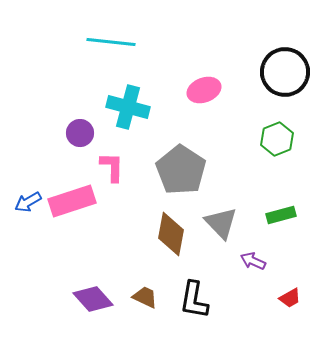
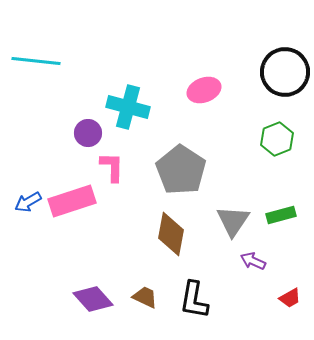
cyan line: moved 75 px left, 19 px down
purple circle: moved 8 px right
gray triangle: moved 12 px right, 2 px up; rotated 18 degrees clockwise
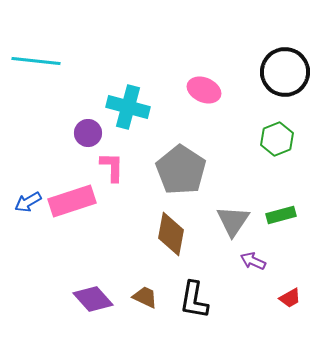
pink ellipse: rotated 44 degrees clockwise
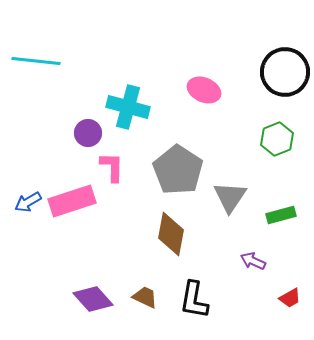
gray pentagon: moved 3 px left
gray triangle: moved 3 px left, 24 px up
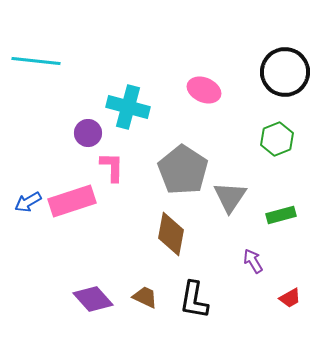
gray pentagon: moved 5 px right
purple arrow: rotated 35 degrees clockwise
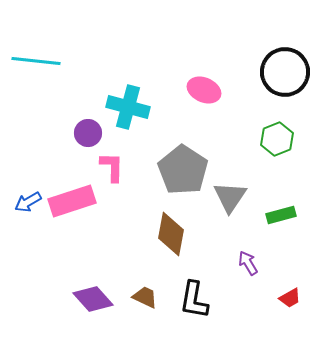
purple arrow: moved 5 px left, 2 px down
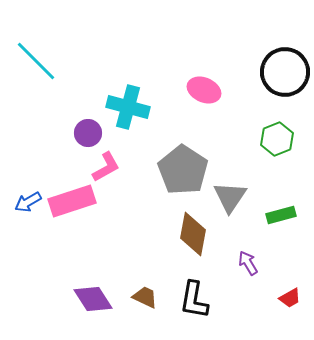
cyan line: rotated 39 degrees clockwise
pink L-shape: moved 6 px left; rotated 60 degrees clockwise
brown diamond: moved 22 px right
purple diamond: rotated 9 degrees clockwise
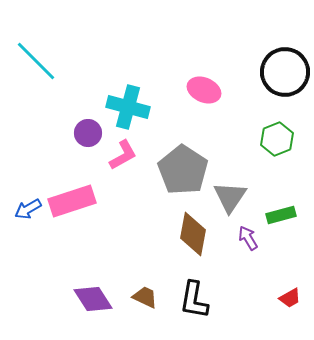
pink L-shape: moved 17 px right, 12 px up
blue arrow: moved 7 px down
purple arrow: moved 25 px up
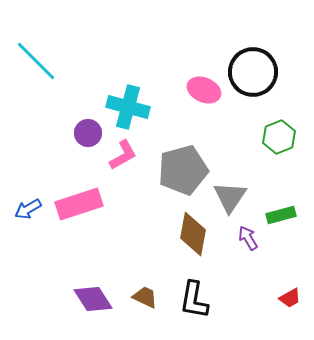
black circle: moved 32 px left
green hexagon: moved 2 px right, 2 px up
gray pentagon: rotated 24 degrees clockwise
pink rectangle: moved 7 px right, 3 px down
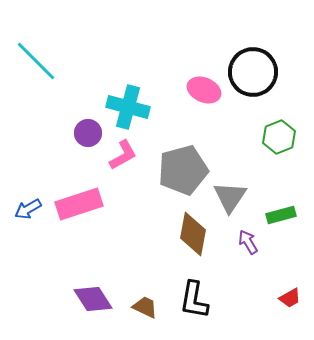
purple arrow: moved 4 px down
brown trapezoid: moved 10 px down
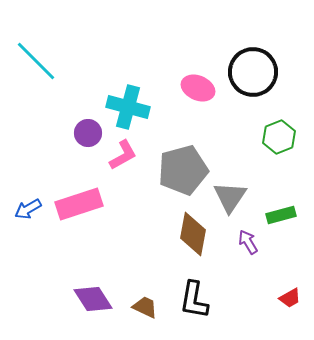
pink ellipse: moved 6 px left, 2 px up
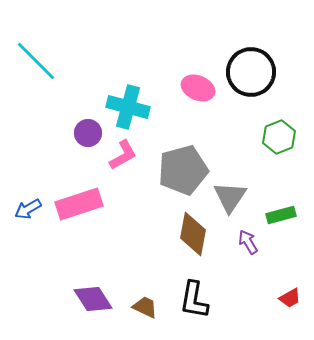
black circle: moved 2 px left
